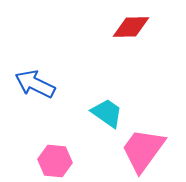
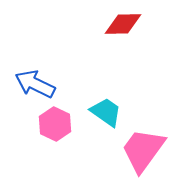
red diamond: moved 8 px left, 3 px up
cyan trapezoid: moved 1 px left, 1 px up
pink hexagon: moved 37 px up; rotated 20 degrees clockwise
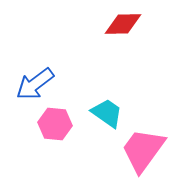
blue arrow: rotated 63 degrees counterclockwise
cyan trapezoid: moved 1 px right, 1 px down
pink hexagon: rotated 20 degrees counterclockwise
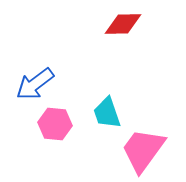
cyan trapezoid: rotated 144 degrees counterclockwise
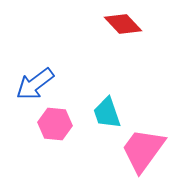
red diamond: rotated 48 degrees clockwise
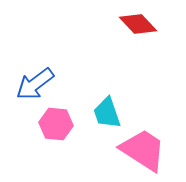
red diamond: moved 15 px right
pink hexagon: moved 1 px right
pink trapezoid: rotated 87 degrees clockwise
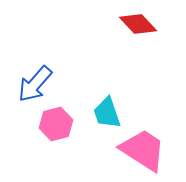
blue arrow: rotated 12 degrees counterclockwise
pink hexagon: rotated 20 degrees counterclockwise
